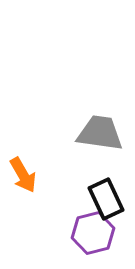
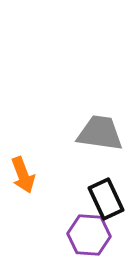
orange arrow: rotated 9 degrees clockwise
purple hexagon: moved 4 px left, 2 px down; rotated 18 degrees clockwise
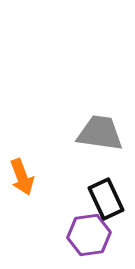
orange arrow: moved 1 px left, 2 px down
purple hexagon: rotated 12 degrees counterclockwise
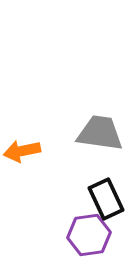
orange arrow: moved 26 px up; rotated 99 degrees clockwise
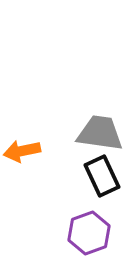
black rectangle: moved 4 px left, 23 px up
purple hexagon: moved 2 px up; rotated 12 degrees counterclockwise
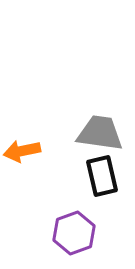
black rectangle: rotated 12 degrees clockwise
purple hexagon: moved 15 px left
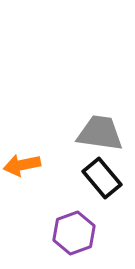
orange arrow: moved 14 px down
black rectangle: moved 2 px down; rotated 27 degrees counterclockwise
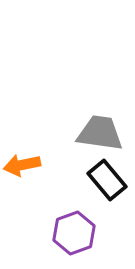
black rectangle: moved 5 px right, 2 px down
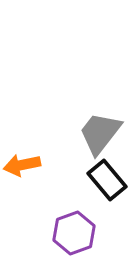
gray trapezoid: rotated 60 degrees counterclockwise
